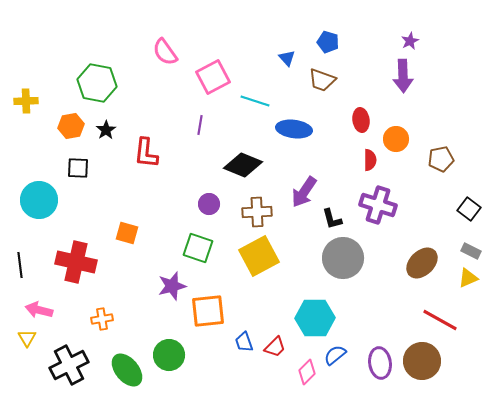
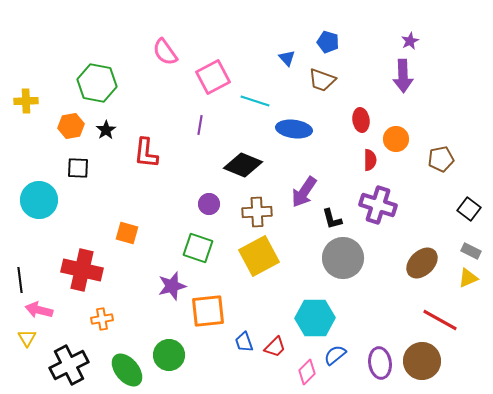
red cross at (76, 262): moved 6 px right, 8 px down
black line at (20, 265): moved 15 px down
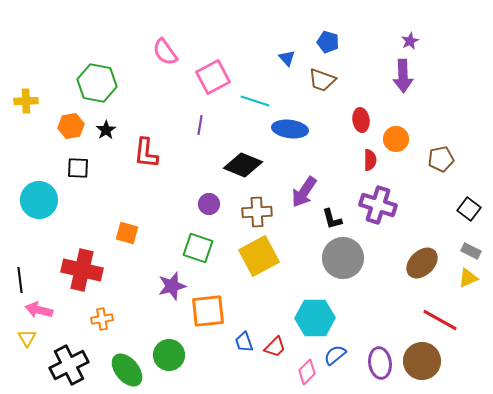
blue ellipse at (294, 129): moved 4 px left
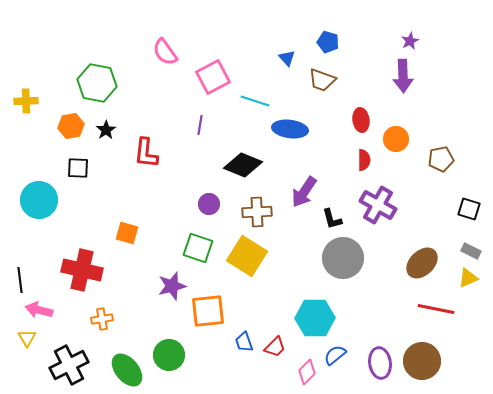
red semicircle at (370, 160): moved 6 px left
purple cross at (378, 205): rotated 12 degrees clockwise
black square at (469, 209): rotated 20 degrees counterclockwise
yellow square at (259, 256): moved 12 px left; rotated 30 degrees counterclockwise
red line at (440, 320): moved 4 px left, 11 px up; rotated 18 degrees counterclockwise
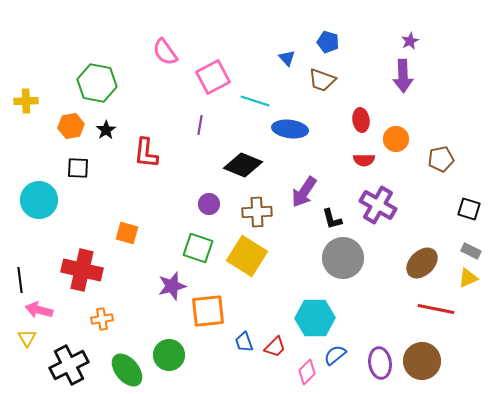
red semicircle at (364, 160): rotated 90 degrees clockwise
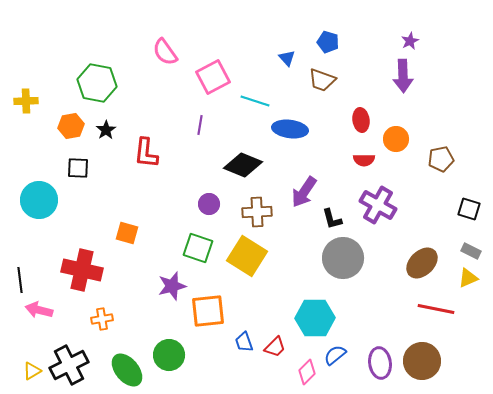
yellow triangle at (27, 338): moved 5 px right, 33 px down; rotated 30 degrees clockwise
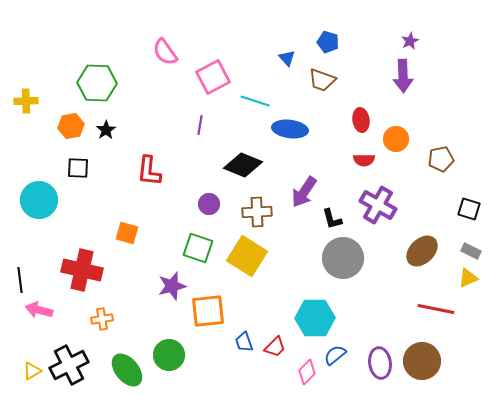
green hexagon at (97, 83): rotated 9 degrees counterclockwise
red L-shape at (146, 153): moved 3 px right, 18 px down
brown ellipse at (422, 263): moved 12 px up
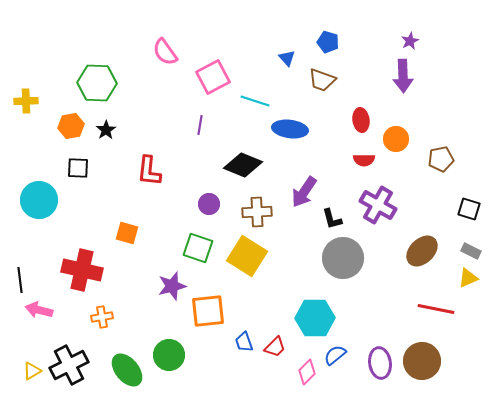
orange cross at (102, 319): moved 2 px up
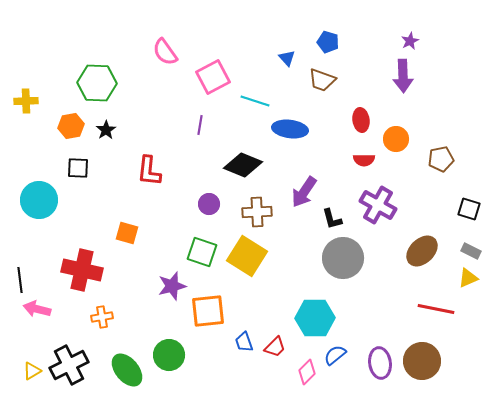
green square at (198, 248): moved 4 px right, 4 px down
pink arrow at (39, 310): moved 2 px left, 1 px up
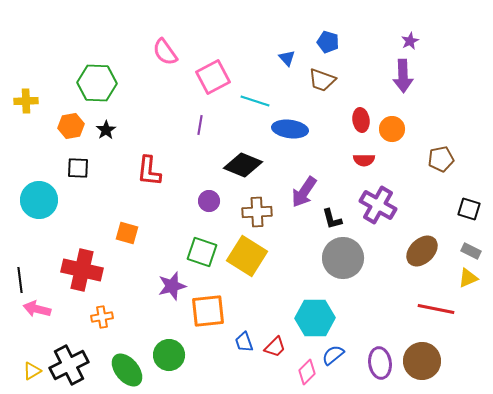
orange circle at (396, 139): moved 4 px left, 10 px up
purple circle at (209, 204): moved 3 px up
blue semicircle at (335, 355): moved 2 px left
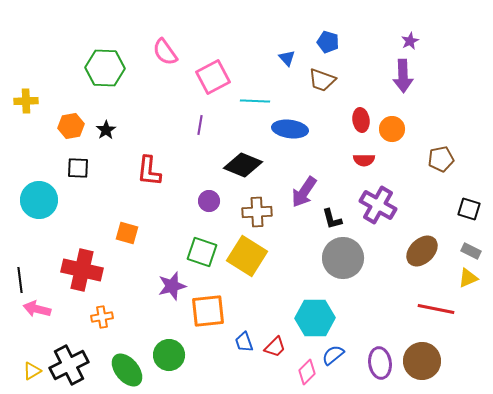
green hexagon at (97, 83): moved 8 px right, 15 px up
cyan line at (255, 101): rotated 16 degrees counterclockwise
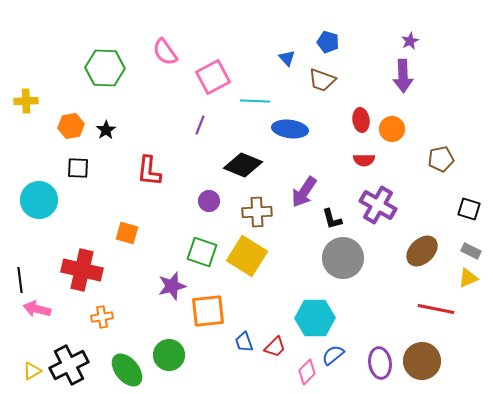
purple line at (200, 125): rotated 12 degrees clockwise
